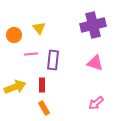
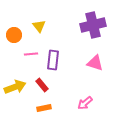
yellow triangle: moved 2 px up
red rectangle: rotated 40 degrees counterclockwise
pink arrow: moved 11 px left
orange rectangle: rotated 72 degrees counterclockwise
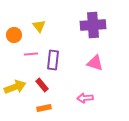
purple cross: rotated 10 degrees clockwise
pink arrow: moved 5 px up; rotated 35 degrees clockwise
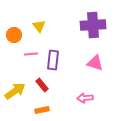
yellow arrow: moved 4 px down; rotated 15 degrees counterclockwise
orange rectangle: moved 2 px left, 2 px down
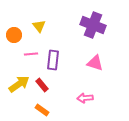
purple cross: rotated 25 degrees clockwise
yellow arrow: moved 4 px right, 7 px up
orange rectangle: rotated 48 degrees clockwise
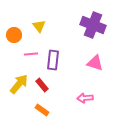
yellow arrow: rotated 15 degrees counterclockwise
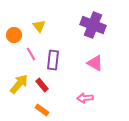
pink line: rotated 64 degrees clockwise
pink triangle: rotated 12 degrees clockwise
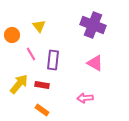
orange circle: moved 2 px left
red rectangle: rotated 40 degrees counterclockwise
